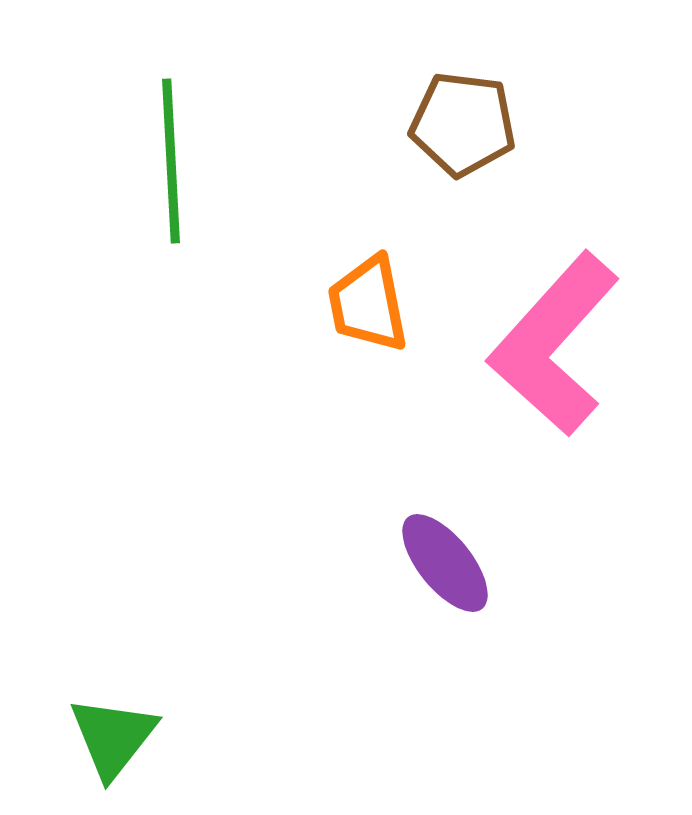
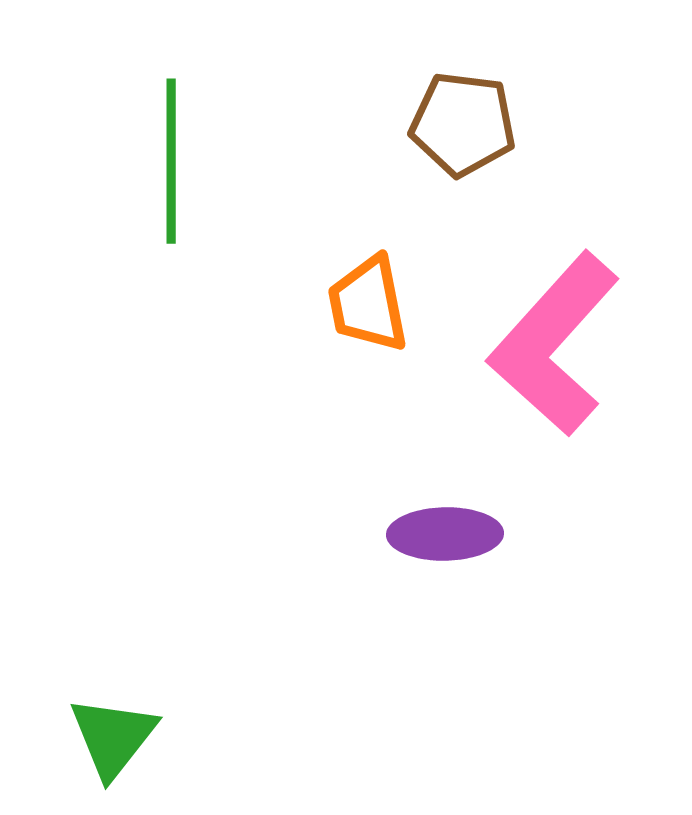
green line: rotated 3 degrees clockwise
purple ellipse: moved 29 px up; rotated 52 degrees counterclockwise
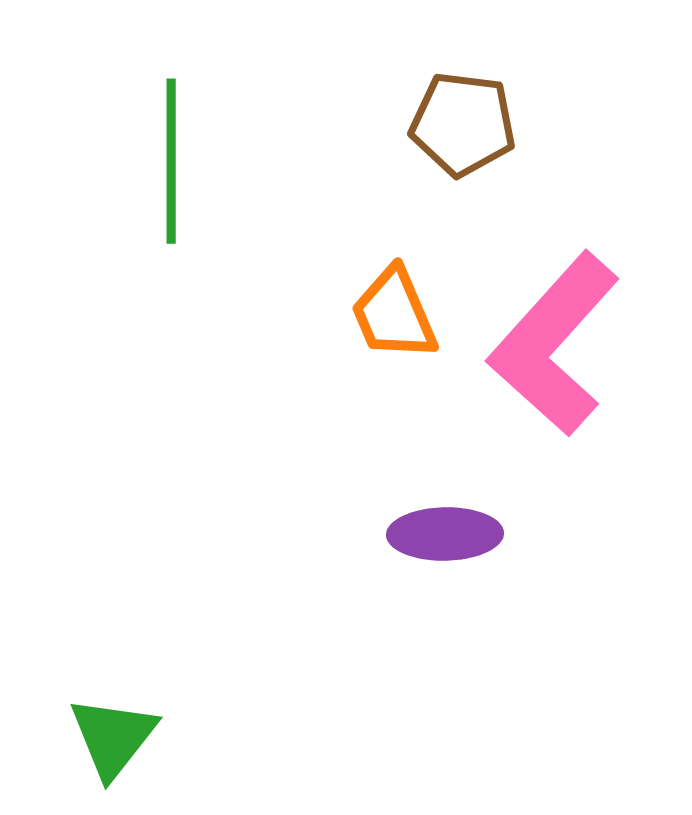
orange trapezoid: moved 26 px right, 10 px down; rotated 12 degrees counterclockwise
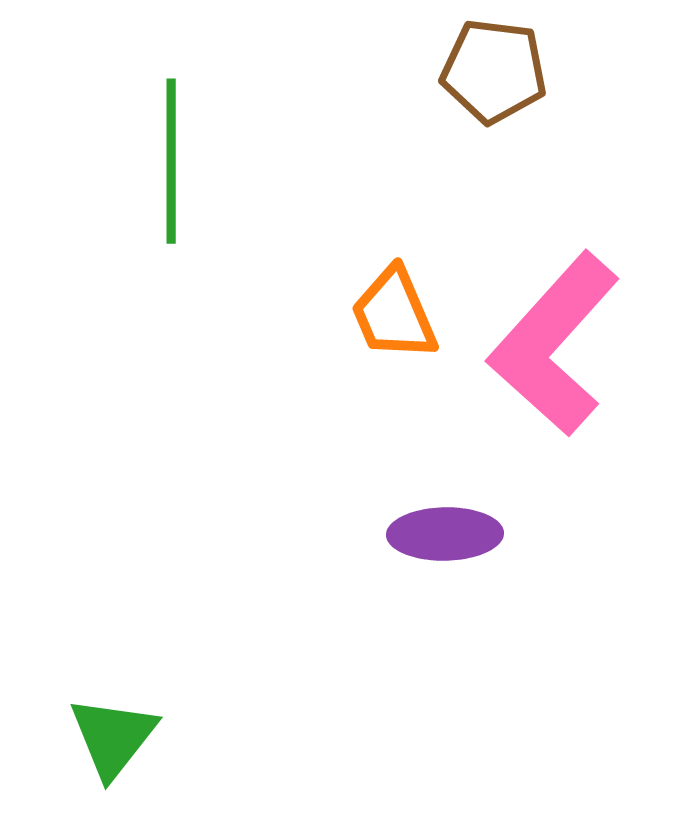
brown pentagon: moved 31 px right, 53 px up
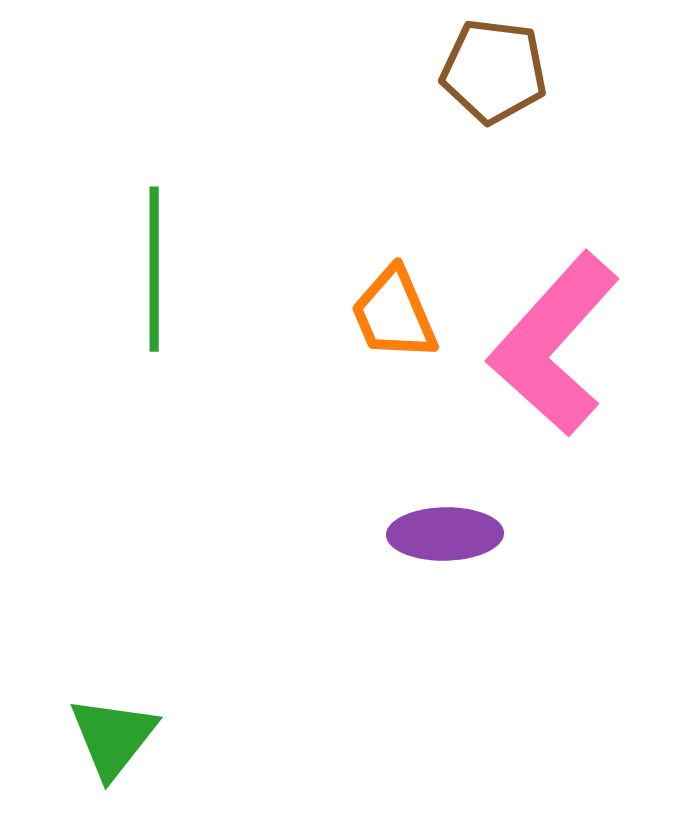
green line: moved 17 px left, 108 px down
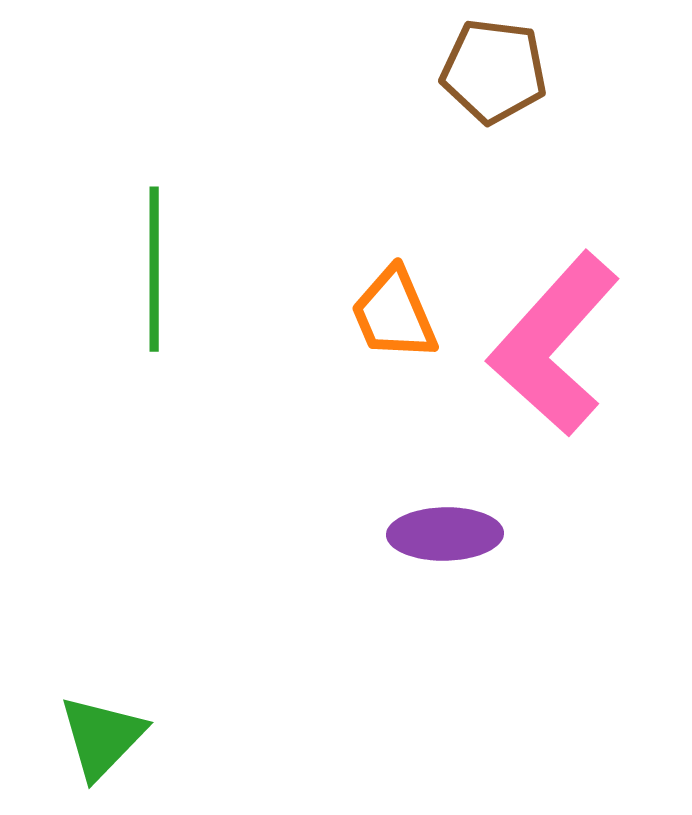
green triangle: moved 11 px left; rotated 6 degrees clockwise
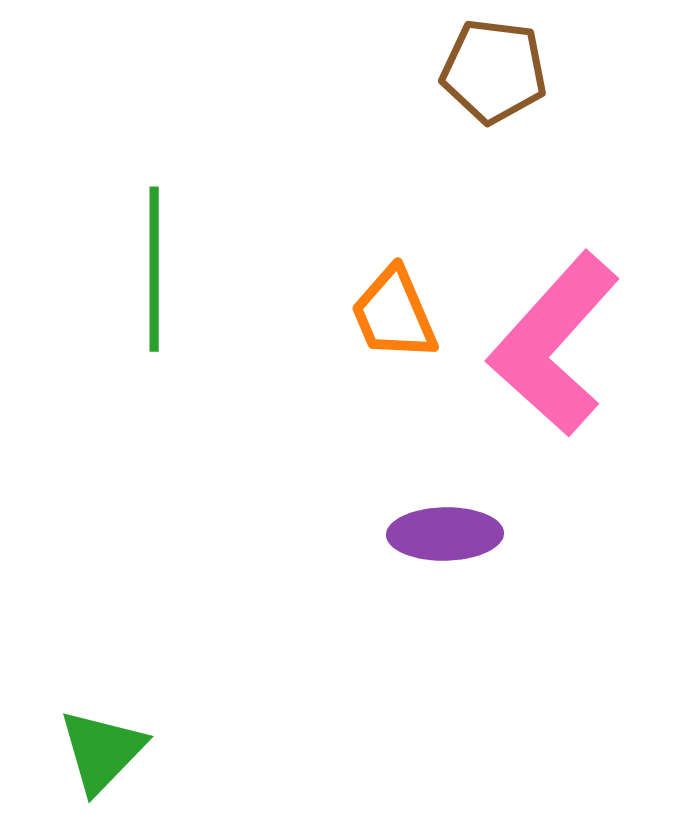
green triangle: moved 14 px down
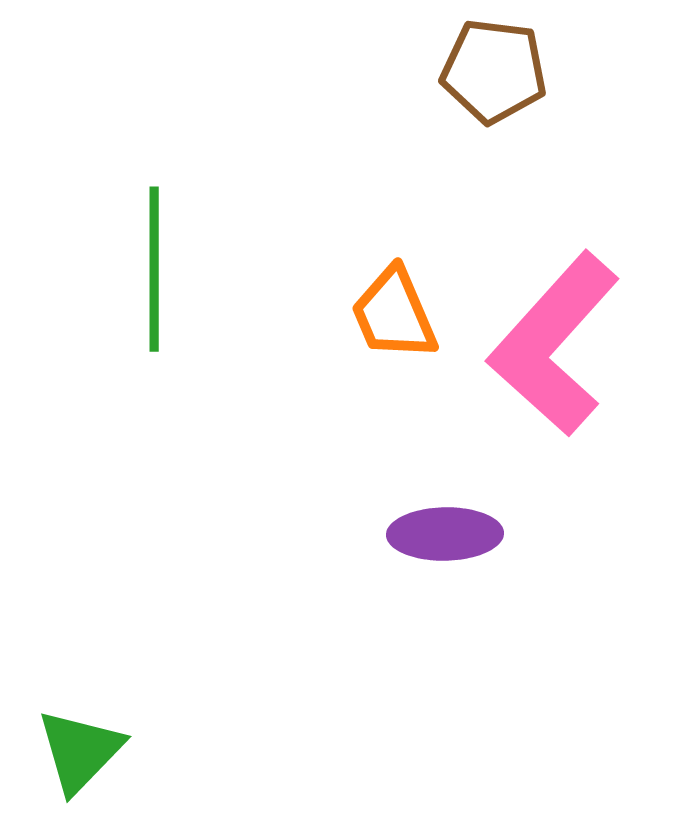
green triangle: moved 22 px left
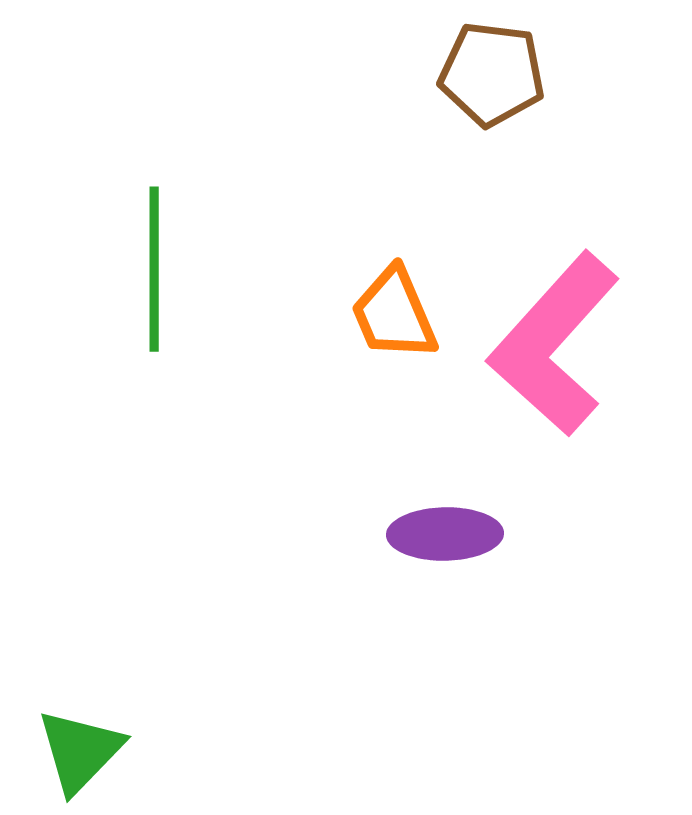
brown pentagon: moved 2 px left, 3 px down
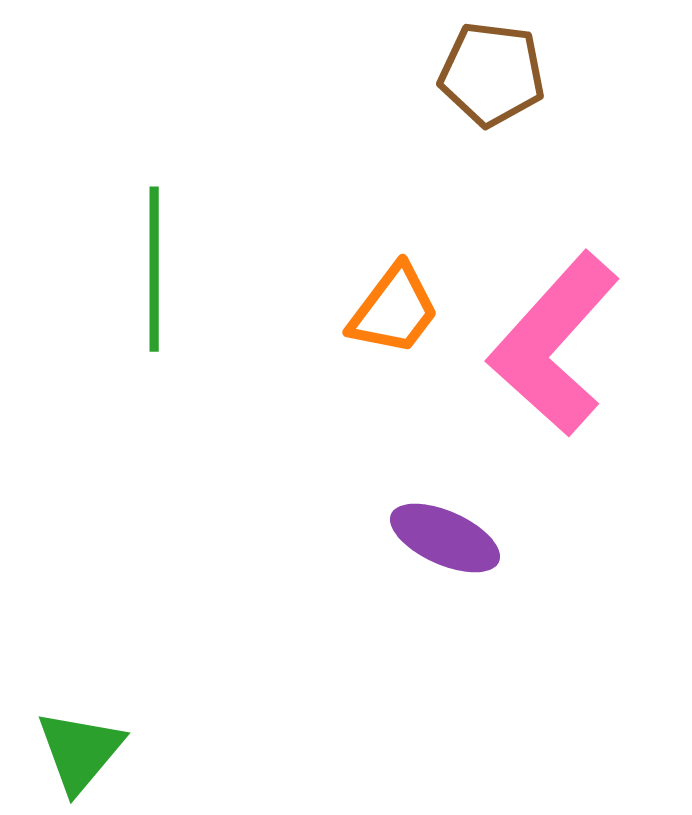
orange trapezoid: moved 4 px up; rotated 120 degrees counterclockwise
purple ellipse: moved 4 px down; rotated 25 degrees clockwise
green triangle: rotated 4 degrees counterclockwise
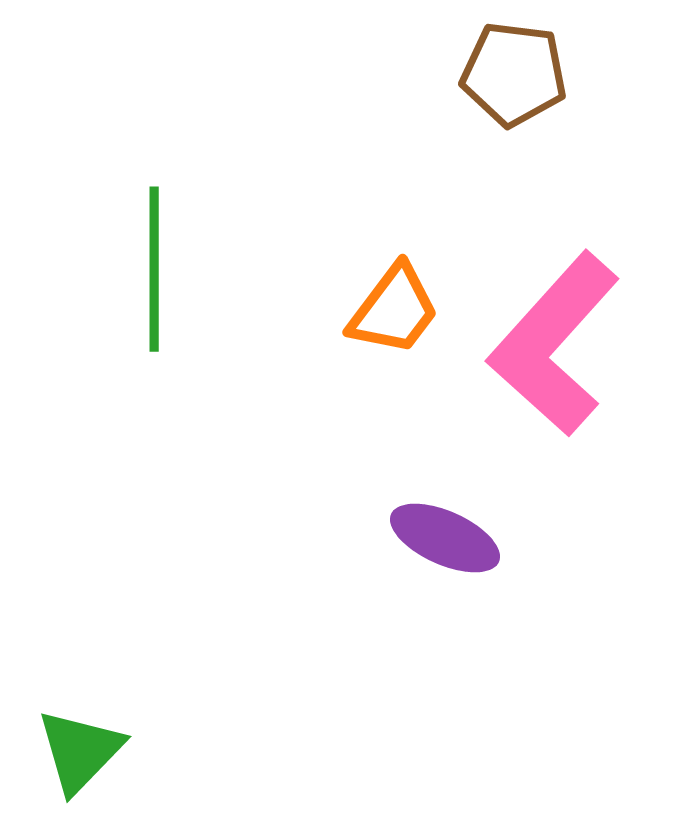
brown pentagon: moved 22 px right
green triangle: rotated 4 degrees clockwise
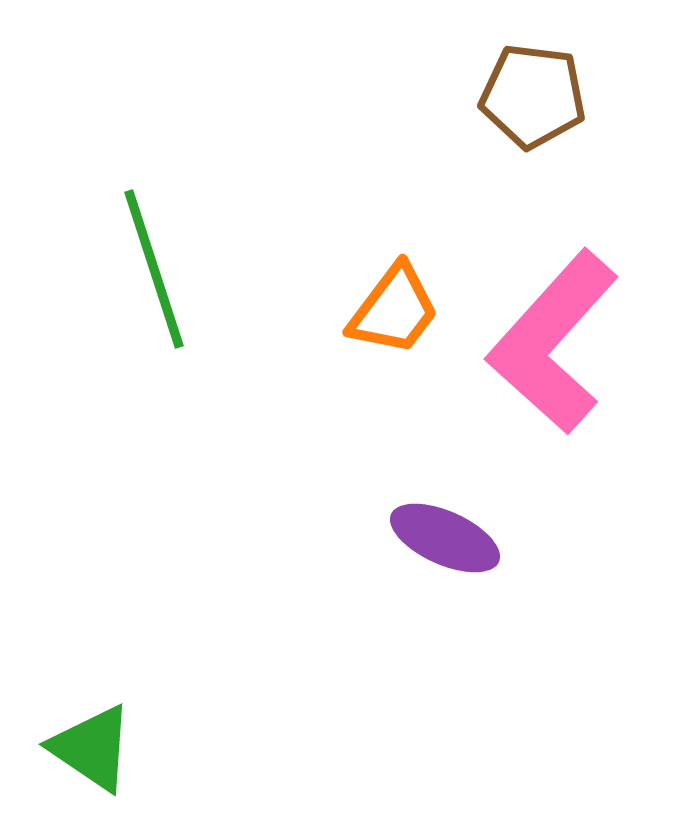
brown pentagon: moved 19 px right, 22 px down
green line: rotated 18 degrees counterclockwise
pink L-shape: moved 1 px left, 2 px up
green triangle: moved 12 px right, 3 px up; rotated 40 degrees counterclockwise
